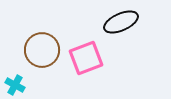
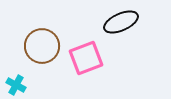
brown circle: moved 4 px up
cyan cross: moved 1 px right
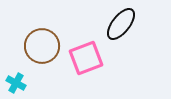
black ellipse: moved 2 px down; rotated 28 degrees counterclockwise
cyan cross: moved 2 px up
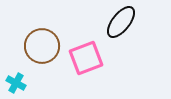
black ellipse: moved 2 px up
